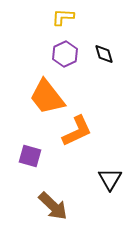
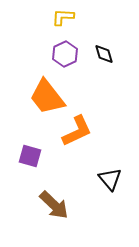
black triangle: rotated 10 degrees counterclockwise
brown arrow: moved 1 px right, 1 px up
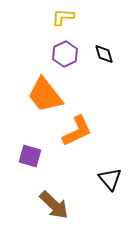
orange trapezoid: moved 2 px left, 2 px up
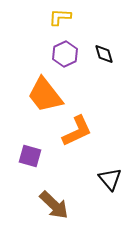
yellow L-shape: moved 3 px left
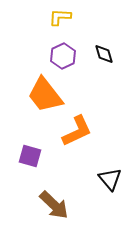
purple hexagon: moved 2 px left, 2 px down
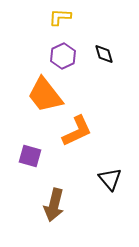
brown arrow: rotated 60 degrees clockwise
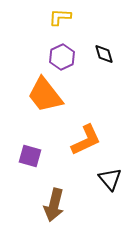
purple hexagon: moved 1 px left, 1 px down
orange L-shape: moved 9 px right, 9 px down
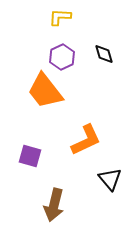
orange trapezoid: moved 4 px up
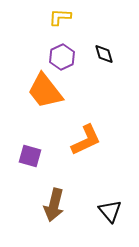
black triangle: moved 32 px down
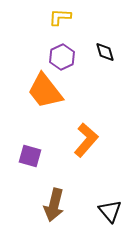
black diamond: moved 1 px right, 2 px up
orange L-shape: rotated 24 degrees counterclockwise
